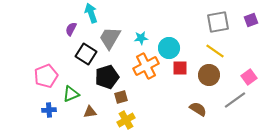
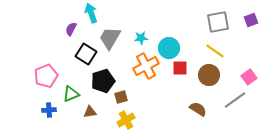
black pentagon: moved 4 px left, 4 px down
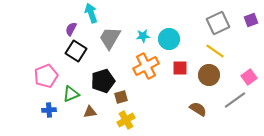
gray square: moved 1 px down; rotated 15 degrees counterclockwise
cyan star: moved 2 px right, 2 px up
cyan circle: moved 9 px up
black square: moved 10 px left, 3 px up
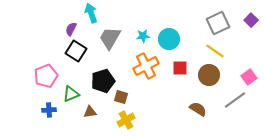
purple square: rotated 24 degrees counterclockwise
brown square: rotated 32 degrees clockwise
